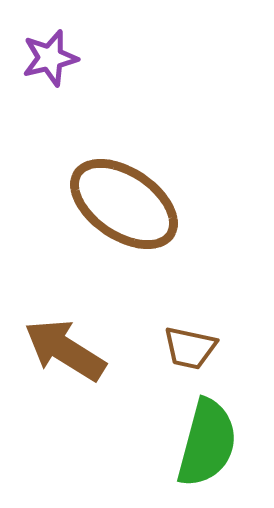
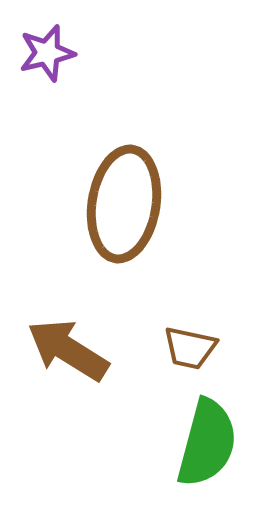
purple star: moved 3 px left, 5 px up
brown ellipse: rotated 65 degrees clockwise
brown arrow: moved 3 px right
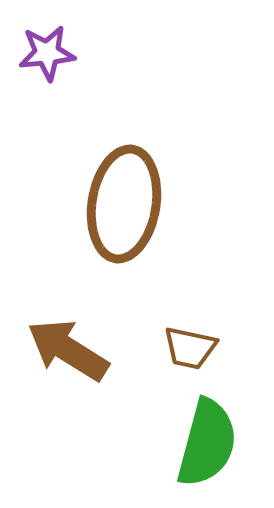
purple star: rotated 8 degrees clockwise
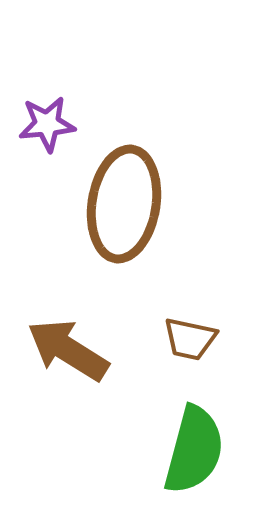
purple star: moved 71 px down
brown trapezoid: moved 9 px up
green semicircle: moved 13 px left, 7 px down
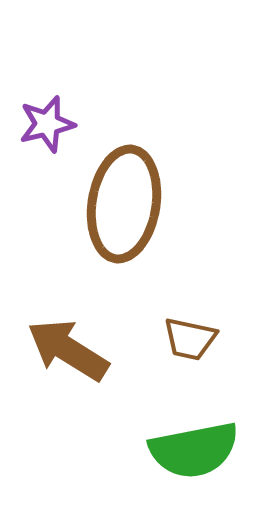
purple star: rotated 8 degrees counterclockwise
green semicircle: rotated 64 degrees clockwise
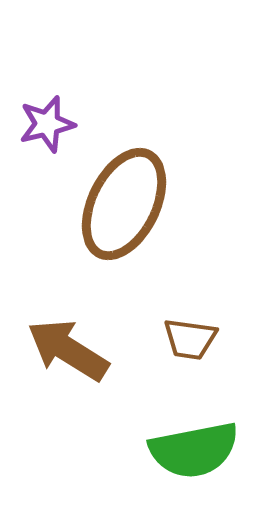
brown ellipse: rotated 17 degrees clockwise
brown trapezoid: rotated 4 degrees counterclockwise
